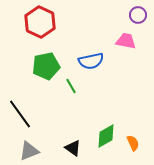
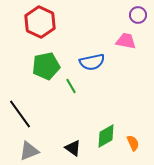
blue semicircle: moved 1 px right, 1 px down
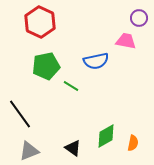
purple circle: moved 1 px right, 3 px down
blue semicircle: moved 4 px right, 1 px up
green line: rotated 28 degrees counterclockwise
orange semicircle: rotated 35 degrees clockwise
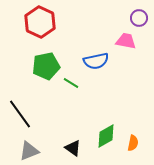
green line: moved 3 px up
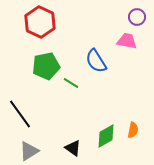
purple circle: moved 2 px left, 1 px up
pink trapezoid: moved 1 px right
blue semicircle: rotated 70 degrees clockwise
orange semicircle: moved 13 px up
gray triangle: rotated 10 degrees counterclockwise
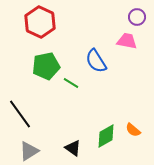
orange semicircle: rotated 119 degrees clockwise
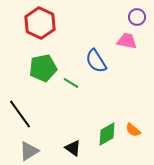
red hexagon: moved 1 px down
green pentagon: moved 3 px left, 2 px down
green diamond: moved 1 px right, 2 px up
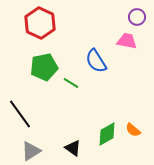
green pentagon: moved 1 px right, 1 px up
gray triangle: moved 2 px right
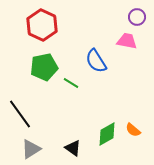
red hexagon: moved 2 px right, 2 px down
gray triangle: moved 2 px up
